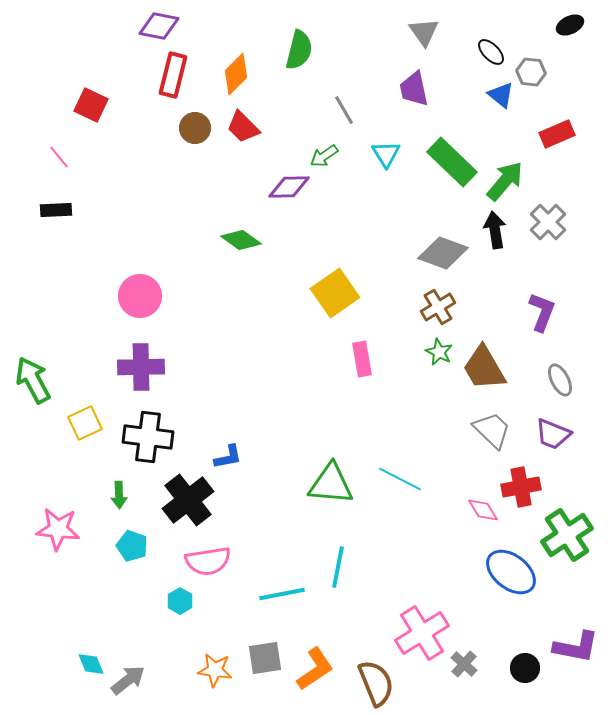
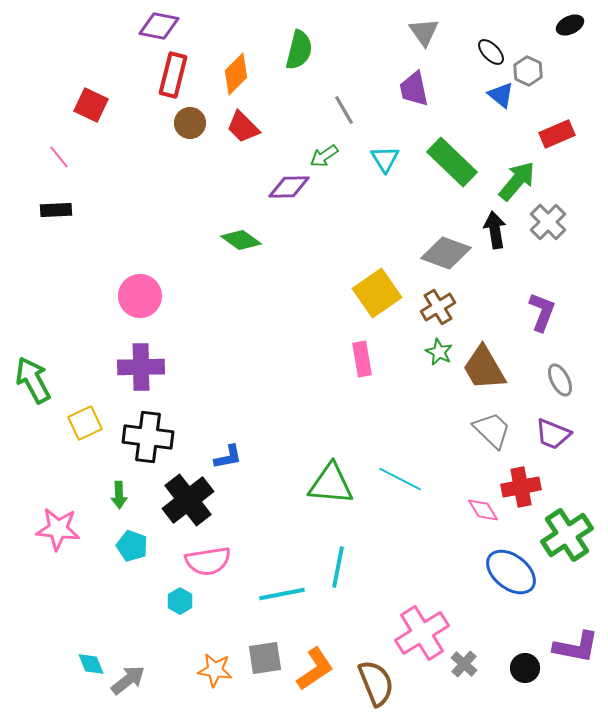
gray hexagon at (531, 72): moved 3 px left, 1 px up; rotated 20 degrees clockwise
brown circle at (195, 128): moved 5 px left, 5 px up
cyan triangle at (386, 154): moved 1 px left, 5 px down
green arrow at (505, 181): moved 12 px right
gray diamond at (443, 253): moved 3 px right
yellow square at (335, 293): moved 42 px right
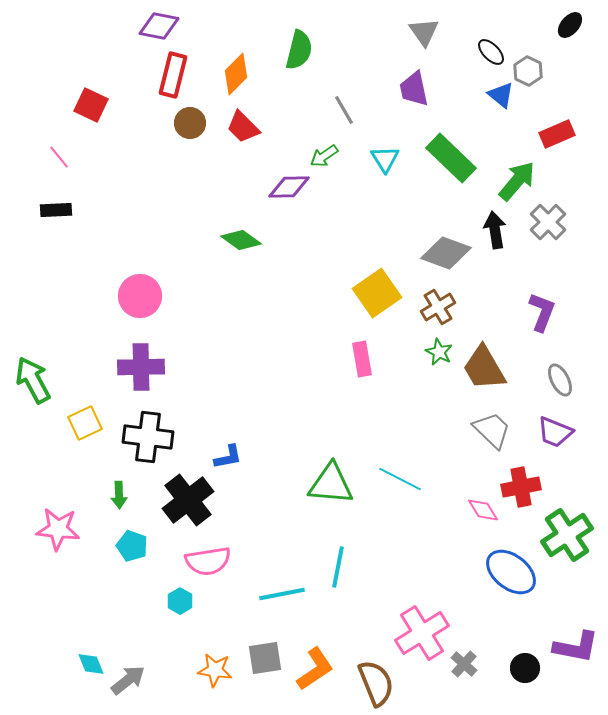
black ellipse at (570, 25): rotated 24 degrees counterclockwise
green rectangle at (452, 162): moved 1 px left, 4 px up
purple trapezoid at (553, 434): moved 2 px right, 2 px up
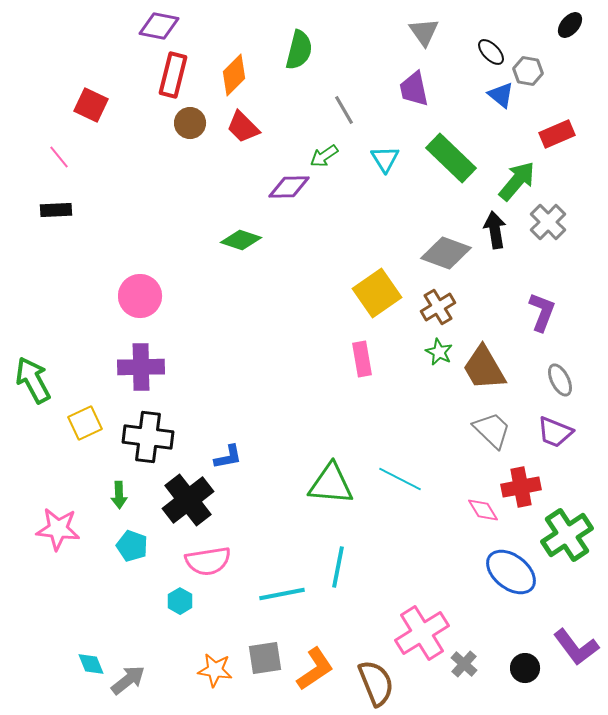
gray hexagon at (528, 71): rotated 16 degrees counterclockwise
orange diamond at (236, 74): moved 2 px left, 1 px down
green diamond at (241, 240): rotated 18 degrees counterclockwise
purple L-shape at (576, 647): rotated 42 degrees clockwise
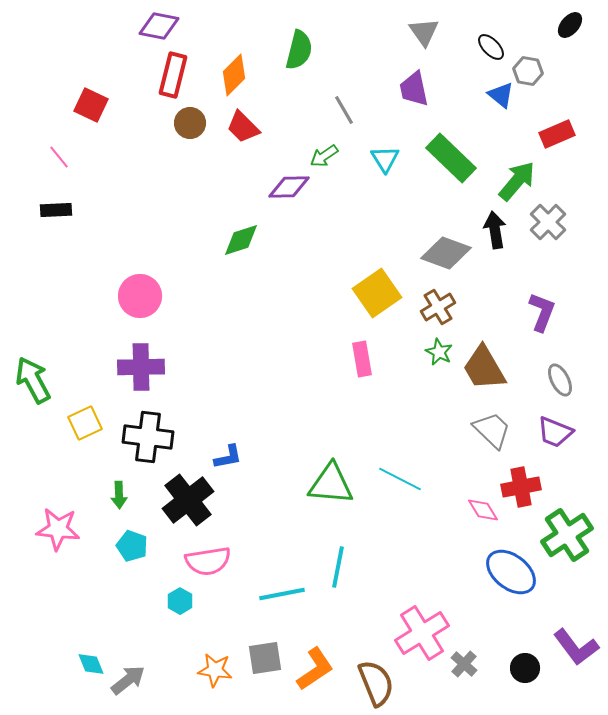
black ellipse at (491, 52): moved 5 px up
green diamond at (241, 240): rotated 36 degrees counterclockwise
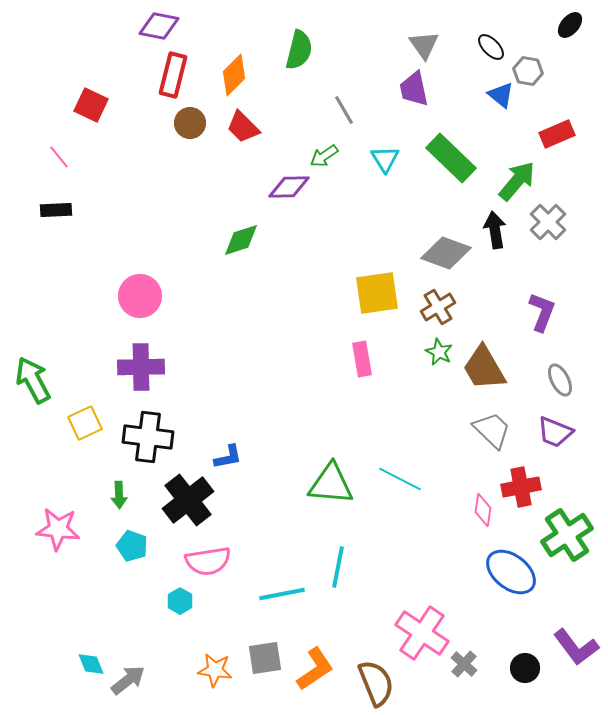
gray triangle at (424, 32): moved 13 px down
yellow square at (377, 293): rotated 27 degrees clockwise
pink diamond at (483, 510): rotated 40 degrees clockwise
pink cross at (422, 633): rotated 24 degrees counterclockwise
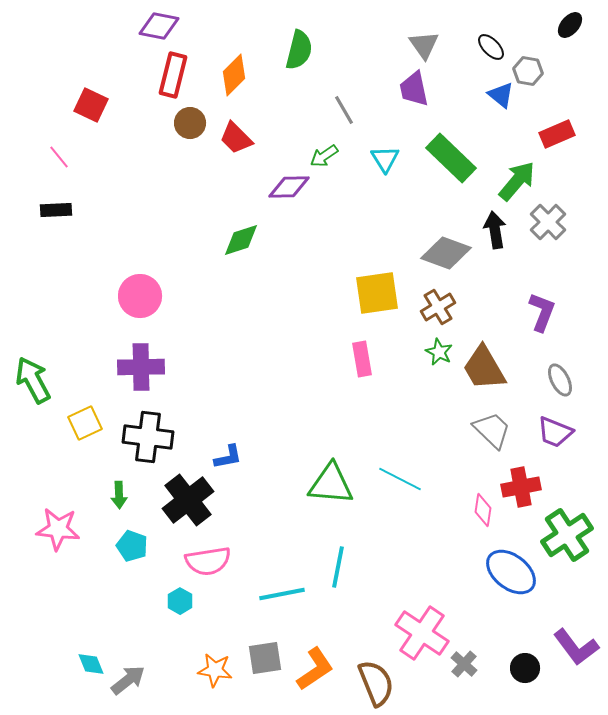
red trapezoid at (243, 127): moved 7 px left, 11 px down
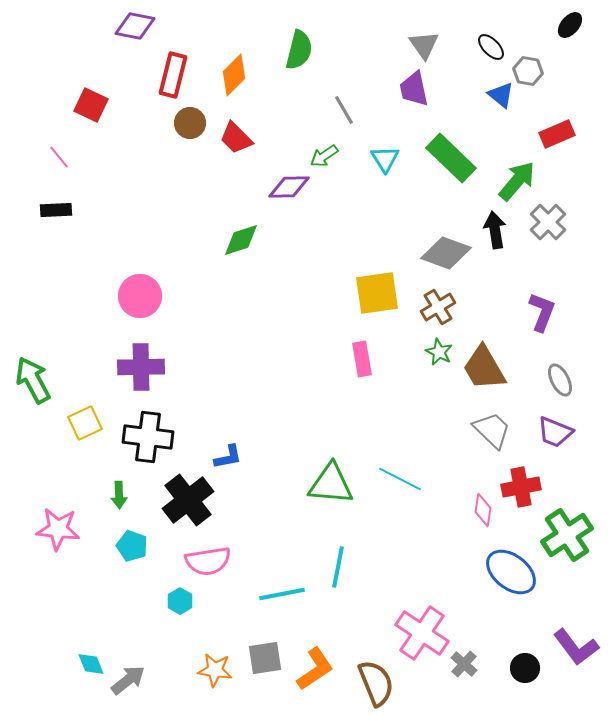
purple diamond at (159, 26): moved 24 px left
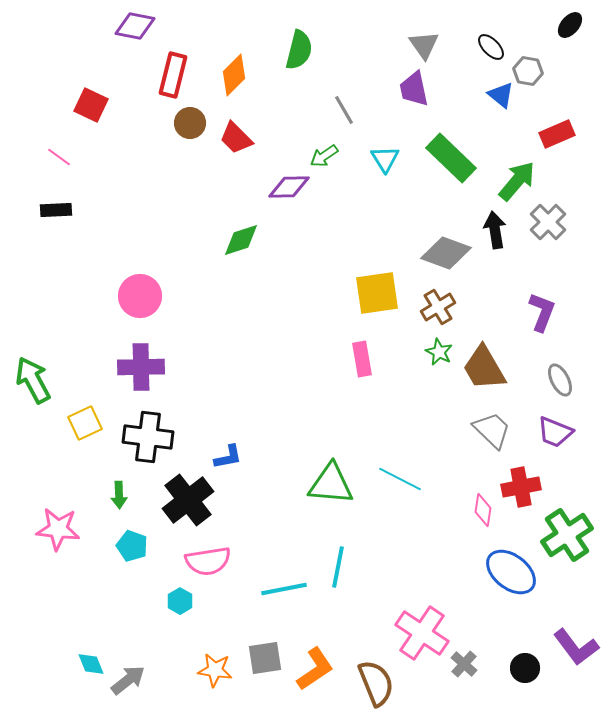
pink line at (59, 157): rotated 15 degrees counterclockwise
cyan line at (282, 594): moved 2 px right, 5 px up
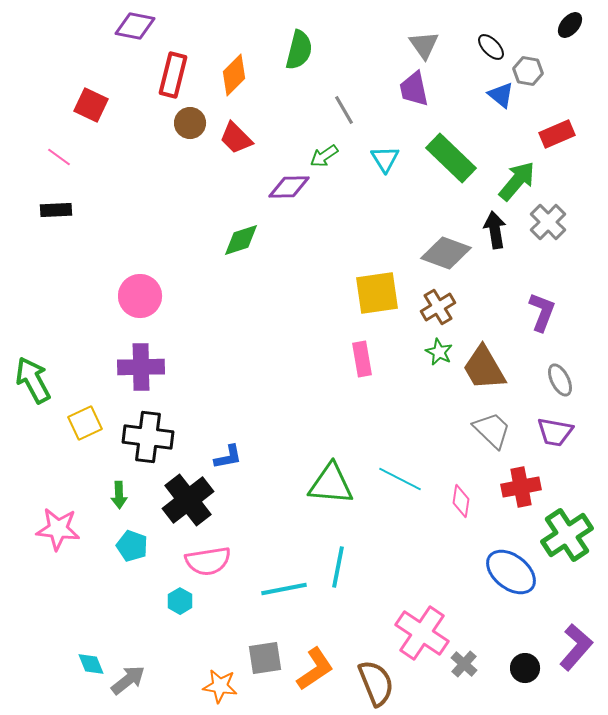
purple trapezoid at (555, 432): rotated 12 degrees counterclockwise
pink diamond at (483, 510): moved 22 px left, 9 px up
purple L-shape at (576, 647): rotated 102 degrees counterclockwise
orange star at (215, 670): moved 5 px right, 16 px down
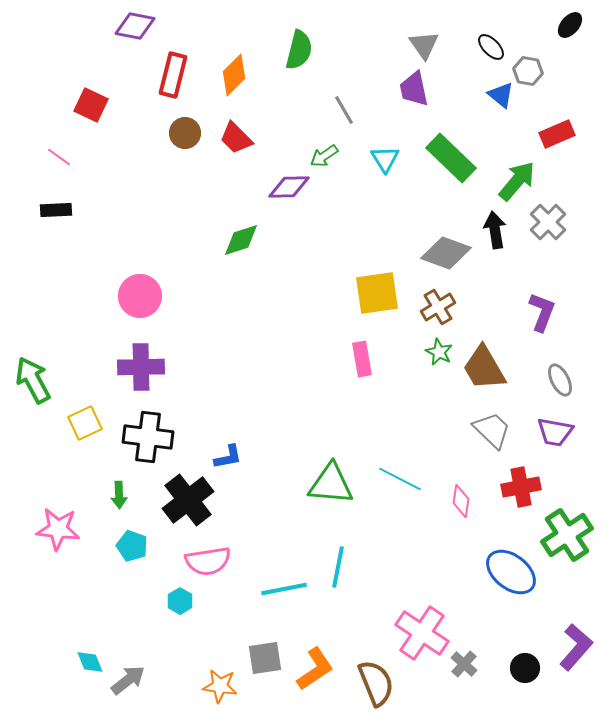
brown circle at (190, 123): moved 5 px left, 10 px down
cyan diamond at (91, 664): moved 1 px left, 2 px up
